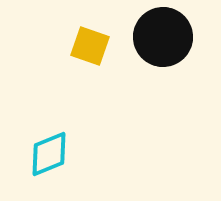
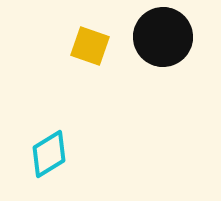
cyan diamond: rotated 9 degrees counterclockwise
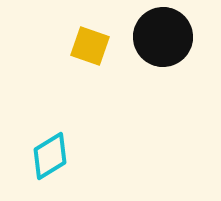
cyan diamond: moved 1 px right, 2 px down
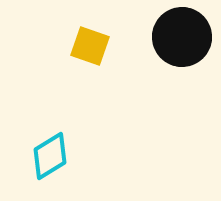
black circle: moved 19 px right
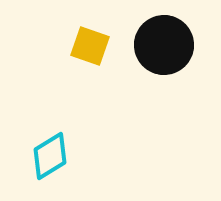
black circle: moved 18 px left, 8 px down
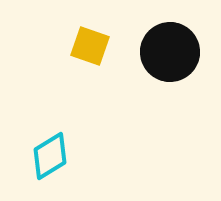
black circle: moved 6 px right, 7 px down
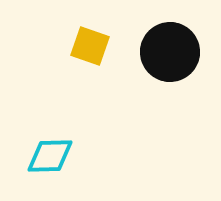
cyan diamond: rotated 30 degrees clockwise
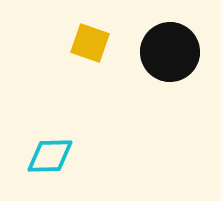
yellow square: moved 3 px up
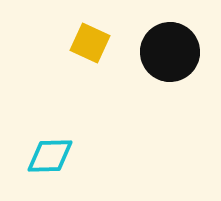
yellow square: rotated 6 degrees clockwise
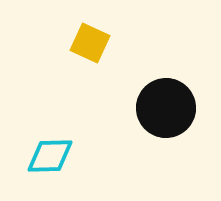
black circle: moved 4 px left, 56 px down
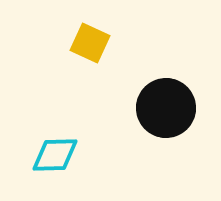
cyan diamond: moved 5 px right, 1 px up
